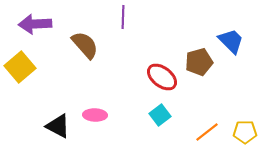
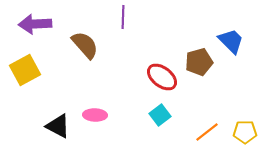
yellow square: moved 5 px right, 3 px down; rotated 12 degrees clockwise
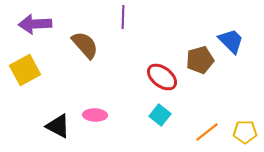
brown pentagon: moved 1 px right, 2 px up
cyan square: rotated 15 degrees counterclockwise
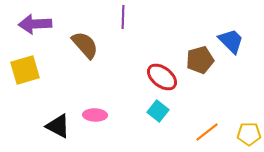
yellow square: rotated 12 degrees clockwise
cyan square: moved 2 px left, 4 px up
yellow pentagon: moved 4 px right, 2 px down
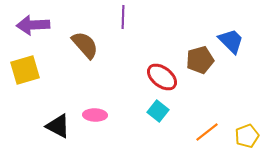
purple arrow: moved 2 px left, 1 px down
yellow pentagon: moved 2 px left, 2 px down; rotated 20 degrees counterclockwise
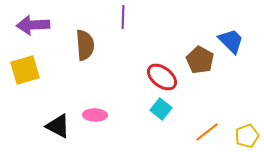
brown semicircle: rotated 36 degrees clockwise
brown pentagon: rotated 28 degrees counterclockwise
cyan square: moved 3 px right, 2 px up
